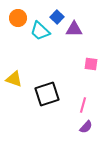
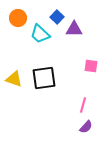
cyan trapezoid: moved 3 px down
pink square: moved 2 px down
black square: moved 3 px left, 16 px up; rotated 10 degrees clockwise
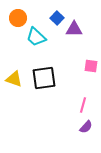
blue square: moved 1 px down
cyan trapezoid: moved 4 px left, 3 px down
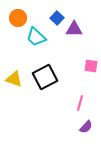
black square: moved 1 px right, 1 px up; rotated 20 degrees counterclockwise
pink line: moved 3 px left, 2 px up
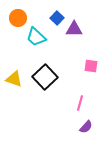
black square: rotated 15 degrees counterclockwise
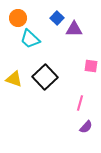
cyan trapezoid: moved 6 px left, 2 px down
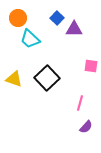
black square: moved 2 px right, 1 px down
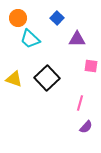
purple triangle: moved 3 px right, 10 px down
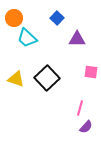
orange circle: moved 4 px left
cyan trapezoid: moved 3 px left, 1 px up
pink square: moved 6 px down
yellow triangle: moved 2 px right
pink line: moved 5 px down
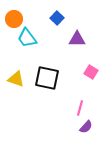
orange circle: moved 1 px down
cyan trapezoid: rotated 10 degrees clockwise
pink square: rotated 24 degrees clockwise
black square: rotated 35 degrees counterclockwise
